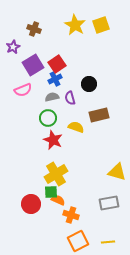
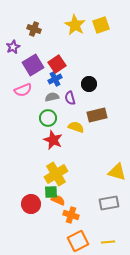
brown rectangle: moved 2 px left
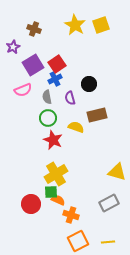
gray semicircle: moved 5 px left; rotated 88 degrees counterclockwise
gray rectangle: rotated 18 degrees counterclockwise
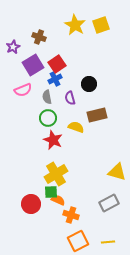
brown cross: moved 5 px right, 8 px down
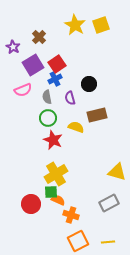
brown cross: rotated 24 degrees clockwise
purple star: rotated 16 degrees counterclockwise
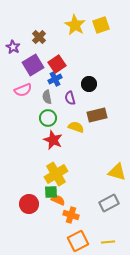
red circle: moved 2 px left
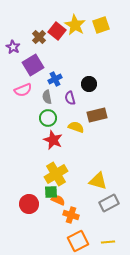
red square: moved 33 px up; rotated 18 degrees counterclockwise
yellow triangle: moved 19 px left, 9 px down
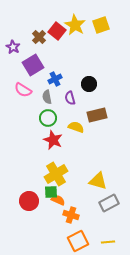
pink semicircle: rotated 54 degrees clockwise
red circle: moved 3 px up
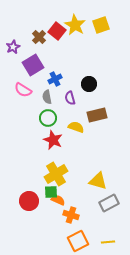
purple star: rotated 16 degrees clockwise
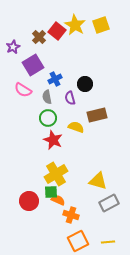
black circle: moved 4 px left
